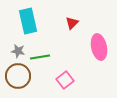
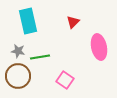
red triangle: moved 1 px right, 1 px up
pink square: rotated 18 degrees counterclockwise
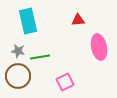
red triangle: moved 5 px right, 2 px up; rotated 40 degrees clockwise
pink square: moved 2 px down; rotated 30 degrees clockwise
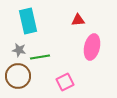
pink ellipse: moved 7 px left; rotated 25 degrees clockwise
gray star: moved 1 px right, 1 px up
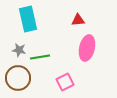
cyan rectangle: moved 2 px up
pink ellipse: moved 5 px left, 1 px down
brown circle: moved 2 px down
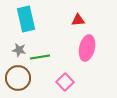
cyan rectangle: moved 2 px left
pink square: rotated 18 degrees counterclockwise
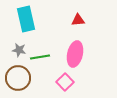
pink ellipse: moved 12 px left, 6 px down
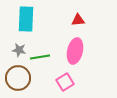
cyan rectangle: rotated 15 degrees clockwise
pink ellipse: moved 3 px up
pink square: rotated 12 degrees clockwise
